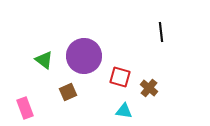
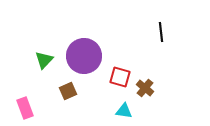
green triangle: rotated 36 degrees clockwise
brown cross: moved 4 px left
brown square: moved 1 px up
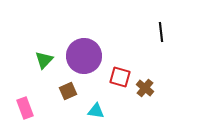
cyan triangle: moved 28 px left
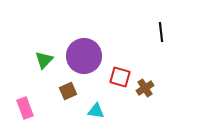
brown cross: rotated 18 degrees clockwise
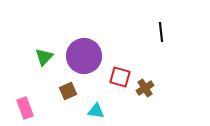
green triangle: moved 3 px up
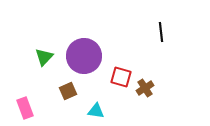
red square: moved 1 px right
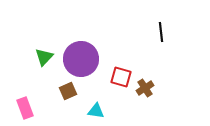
purple circle: moved 3 px left, 3 px down
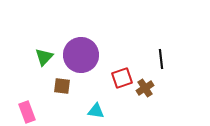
black line: moved 27 px down
purple circle: moved 4 px up
red square: moved 1 px right, 1 px down; rotated 35 degrees counterclockwise
brown square: moved 6 px left, 5 px up; rotated 30 degrees clockwise
pink rectangle: moved 2 px right, 4 px down
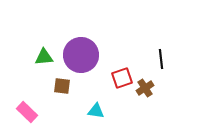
green triangle: rotated 42 degrees clockwise
pink rectangle: rotated 25 degrees counterclockwise
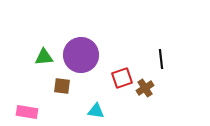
pink rectangle: rotated 35 degrees counterclockwise
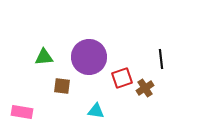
purple circle: moved 8 px right, 2 px down
pink rectangle: moved 5 px left
